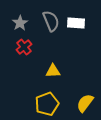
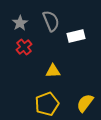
white rectangle: moved 13 px down; rotated 18 degrees counterclockwise
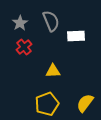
white rectangle: rotated 12 degrees clockwise
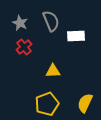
gray star: rotated 14 degrees counterclockwise
yellow semicircle: rotated 12 degrees counterclockwise
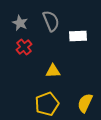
white rectangle: moved 2 px right
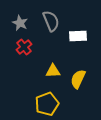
yellow semicircle: moved 7 px left, 24 px up
